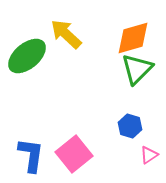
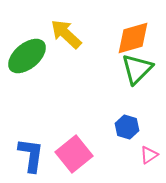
blue hexagon: moved 3 px left, 1 px down
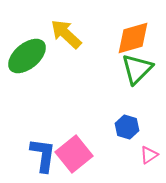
blue L-shape: moved 12 px right
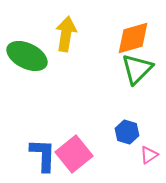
yellow arrow: rotated 56 degrees clockwise
green ellipse: rotated 66 degrees clockwise
blue hexagon: moved 5 px down
blue L-shape: rotated 6 degrees counterclockwise
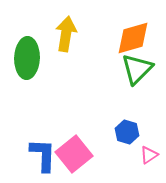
green ellipse: moved 2 px down; rotated 66 degrees clockwise
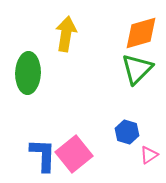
orange diamond: moved 8 px right, 5 px up
green ellipse: moved 1 px right, 15 px down
